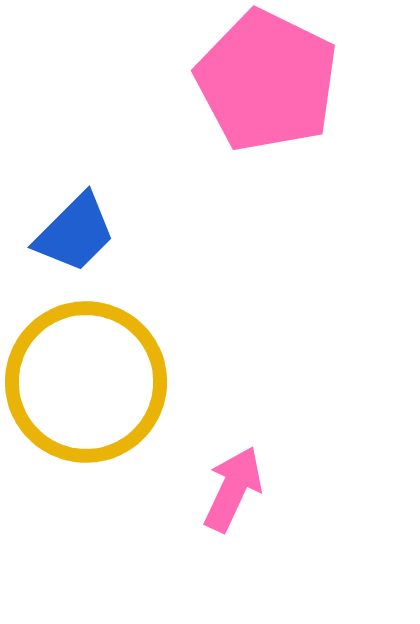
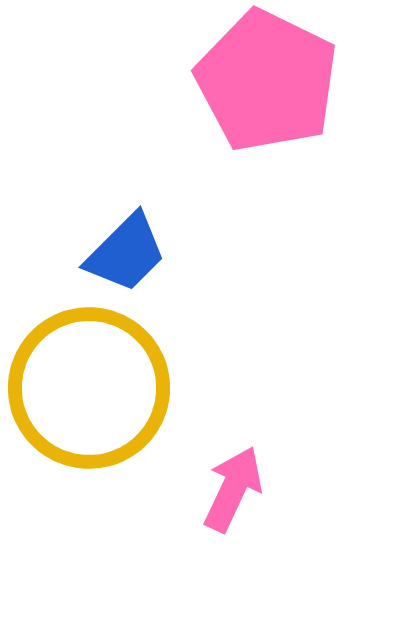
blue trapezoid: moved 51 px right, 20 px down
yellow circle: moved 3 px right, 6 px down
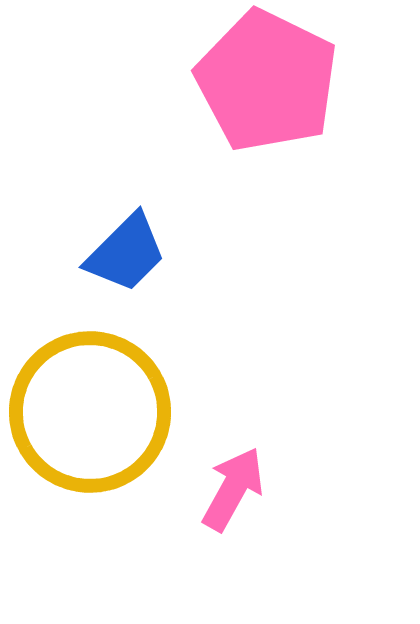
yellow circle: moved 1 px right, 24 px down
pink arrow: rotated 4 degrees clockwise
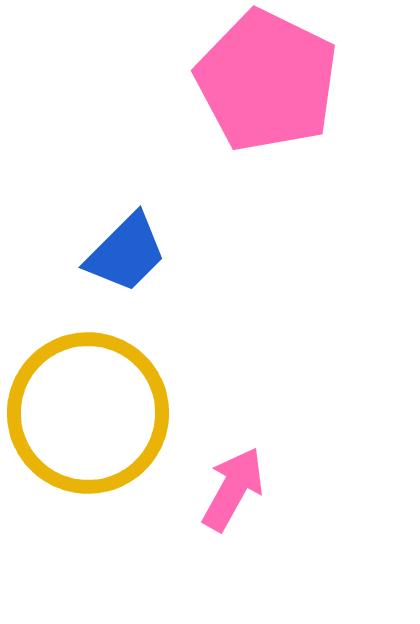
yellow circle: moved 2 px left, 1 px down
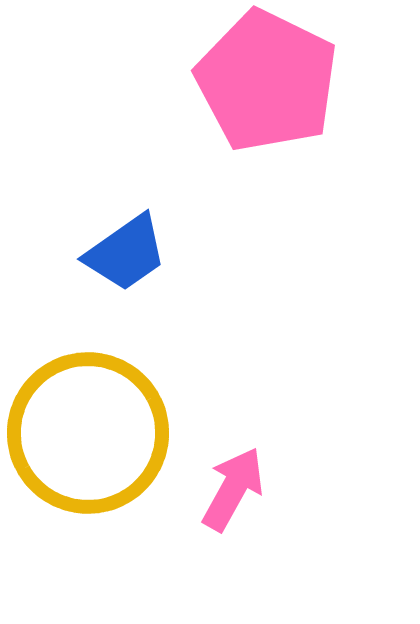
blue trapezoid: rotated 10 degrees clockwise
yellow circle: moved 20 px down
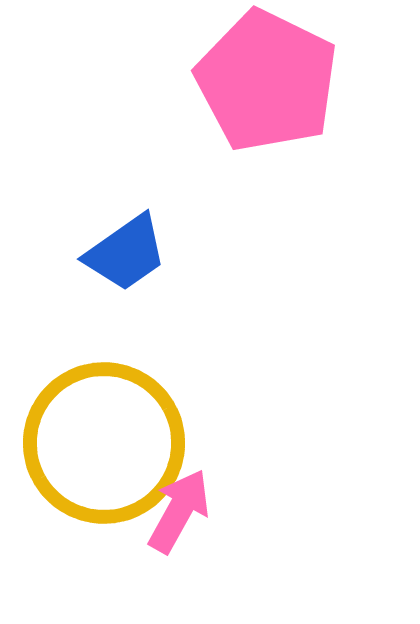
yellow circle: moved 16 px right, 10 px down
pink arrow: moved 54 px left, 22 px down
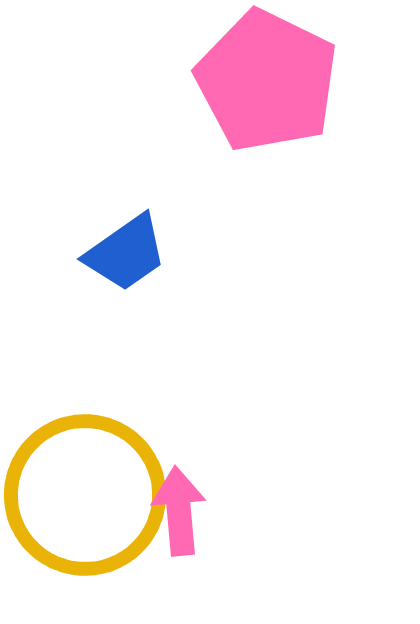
yellow circle: moved 19 px left, 52 px down
pink arrow: rotated 34 degrees counterclockwise
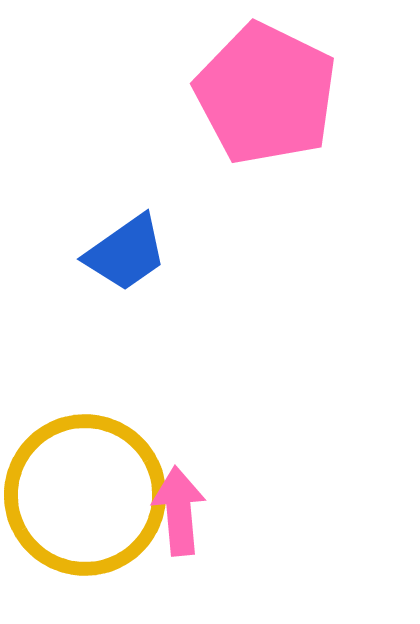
pink pentagon: moved 1 px left, 13 px down
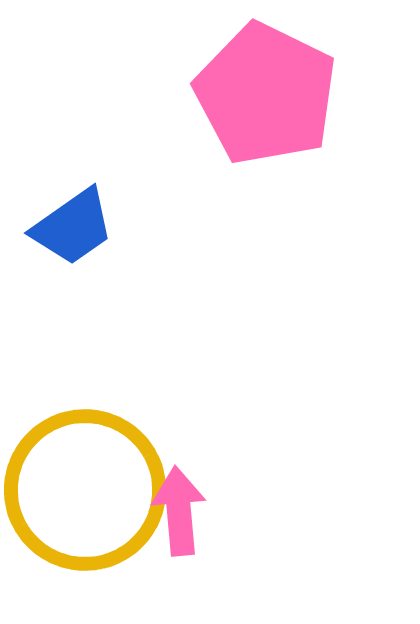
blue trapezoid: moved 53 px left, 26 px up
yellow circle: moved 5 px up
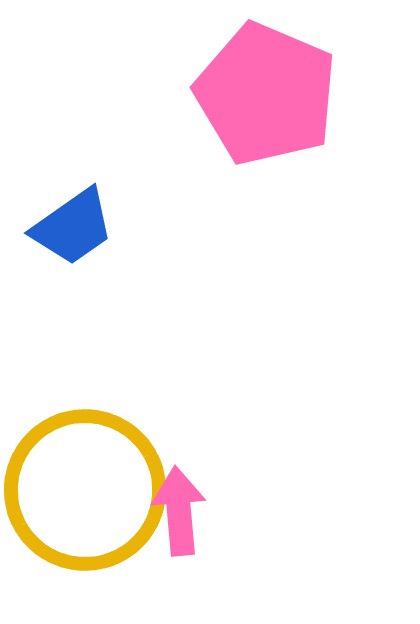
pink pentagon: rotated 3 degrees counterclockwise
